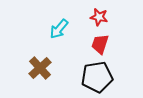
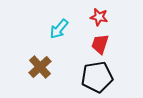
brown cross: moved 1 px up
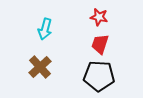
cyan arrow: moved 14 px left; rotated 25 degrees counterclockwise
black pentagon: moved 2 px right, 1 px up; rotated 12 degrees clockwise
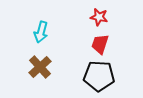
cyan arrow: moved 4 px left, 3 px down
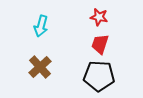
cyan arrow: moved 6 px up
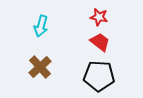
red trapezoid: moved 2 px up; rotated 110 degrees clockwise
